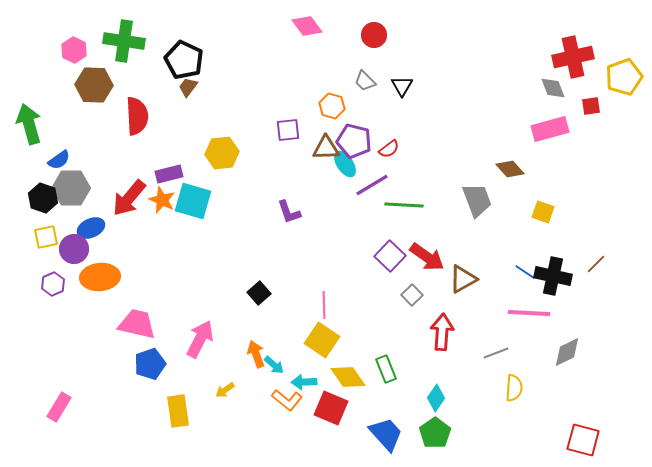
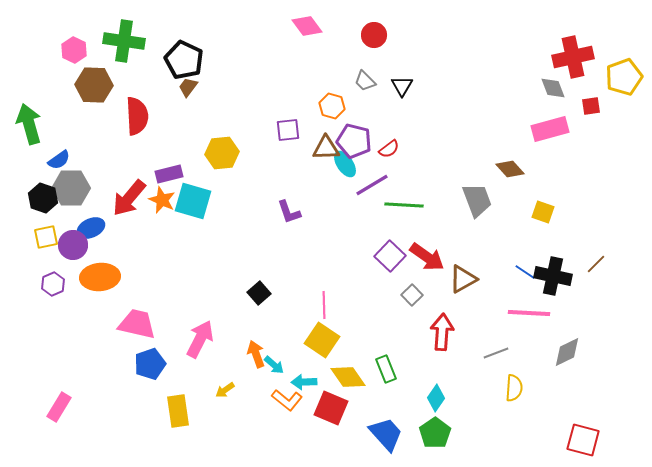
purple circle at (74, 249): moved 1 px left, 4 px up
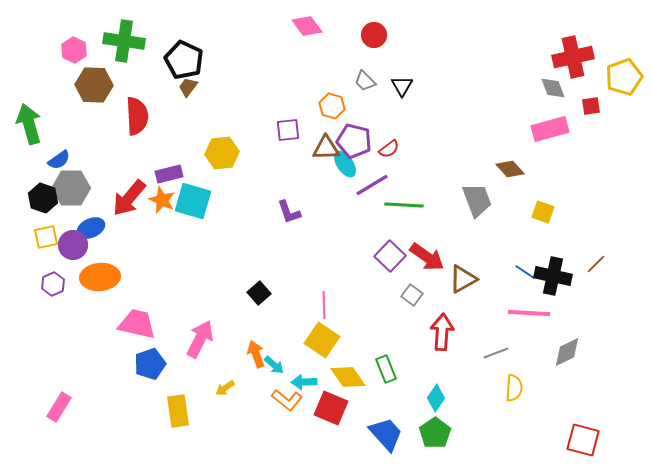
gray square at (412, 295): rotated 10 degrees counterclockwise
yellow arrow at (225, 390): moved 2 px up
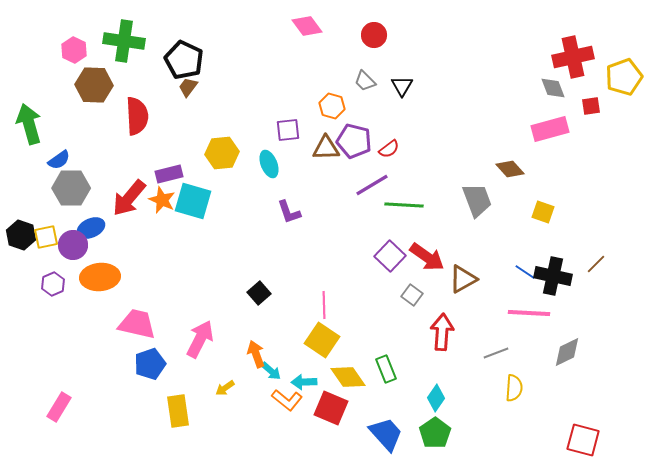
cyan ellipse at (345, 164): moved 76 px left; rotated 12 degrees clockwise
black hexagon at (43, 198): moved 22 px left, 37 px down
cyan arrow at (274, 365): moved 3 px left, 6 px down
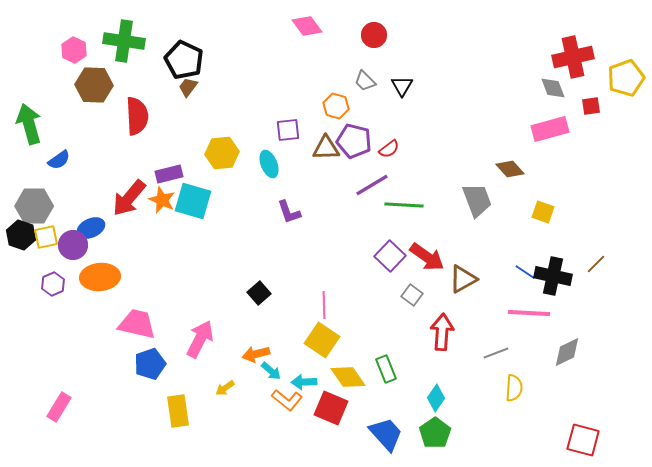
yellow pentagon at (624, 77): moved 2 px right, 1 px down
orange hexagon at (332, 106): moved 4 px right
gray hexagon at (71, 188): moved 37 px left, 18 px down
orange arrow at (256, 354): rotated 84 degrees counterclockwise
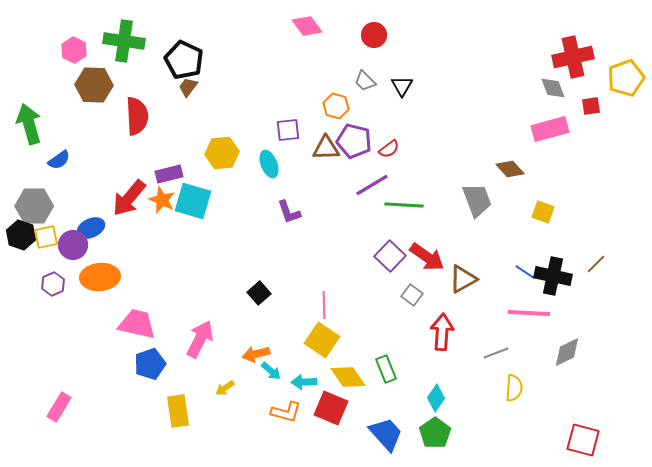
orange L-shape at (287, 400): moved 1 px left, 12 px down; rotated 24 degrees counterclockwise
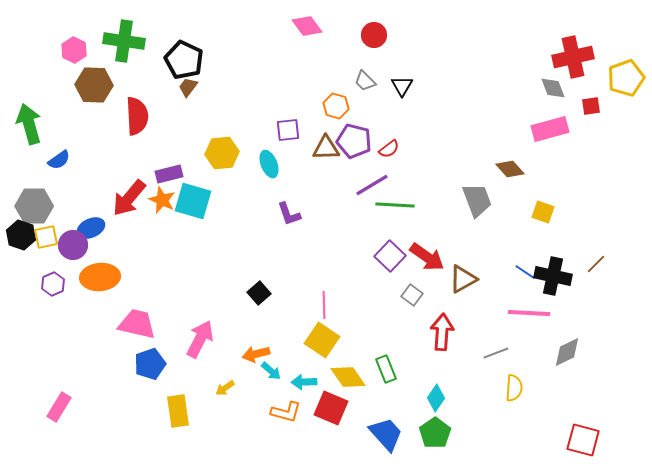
green line at (404, 205): moved 9 px left
purple L-shape at (289, 212): moved 2 px down
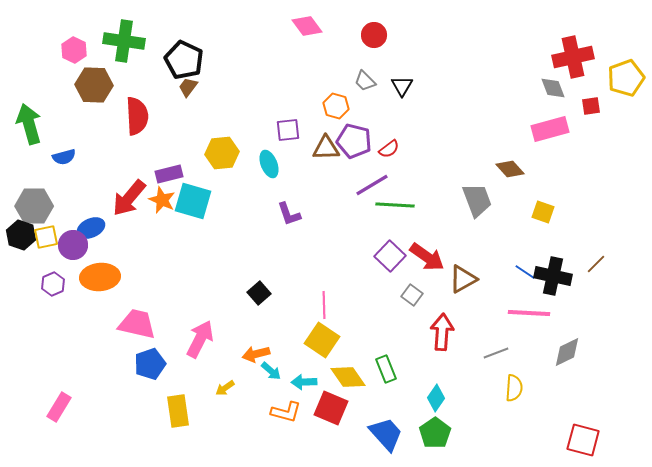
blue semicircle at (59, 160): moved 5 px right, 3 px up; rotated 20 degrees clockwise
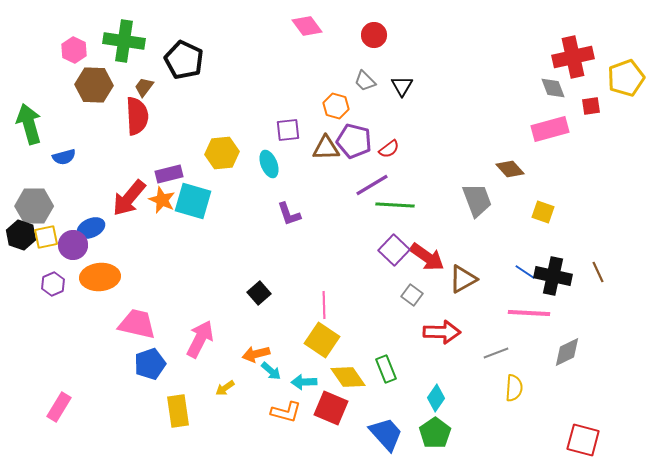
brown trapezoid at (188, 87): moved 44 px left
purple square at (390, 256): moved 4 px right, 6 px up
brown line at (596, 264): moved 2 px right, 8 px down; rotated 70 degrees counterclockwise
red arrow at (442, 332): rotated 87 degrees clockwise
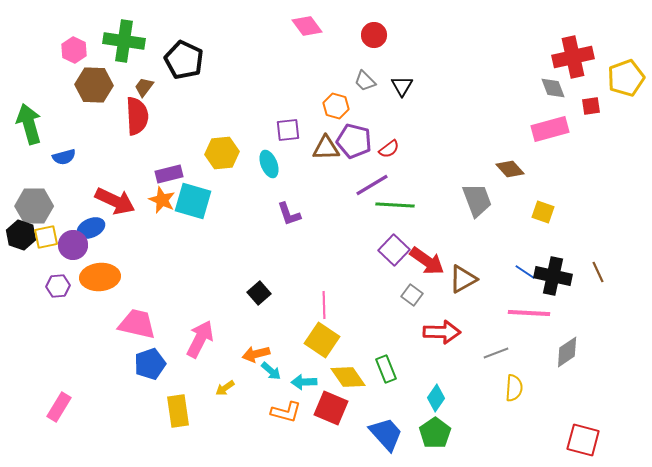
red arrow at (129, 198): moved 14 px left, 3 px down; rotated 105 degrees counterclockwise
red arrow at (427, 257): moved 4 px down
purple hexagon at (53, 284): moved 5 px right, 2 px down; rotated 20 degrees clockwise
gray diamond at (567, 352): rotated 8 degrees counterclockwise
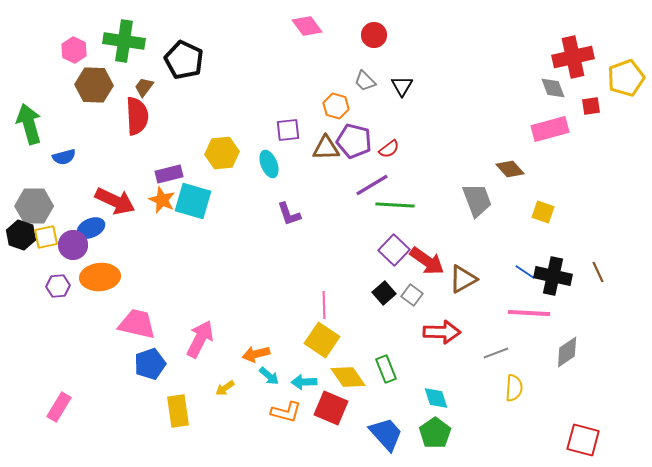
black square at (259, 293): moved 125 px right
cyan arrow at (271, 371): moved 2 px left, 5 px down
cyan diamond at (436, 398): rotated 52 degrees counterclockwise
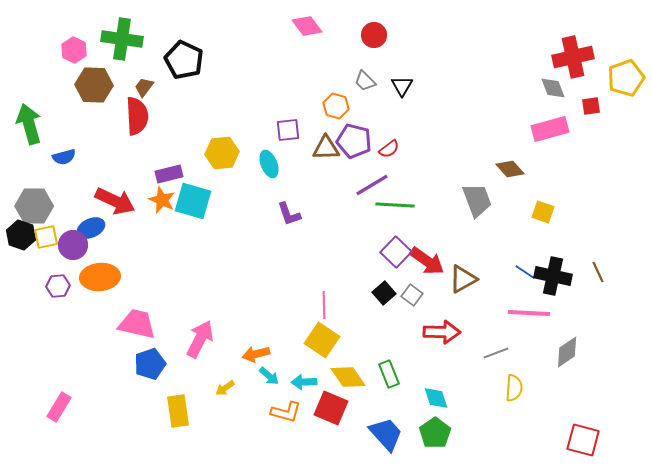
green cross at (124, 41): moved 2 px left, 2 px up
purple square at (394, 250): moved 2 px right, 2 px down
green rectangle at (386, 369): moved 3 px right, 5 px down
